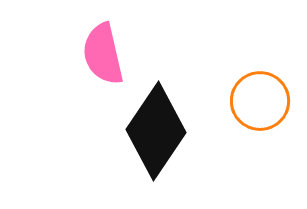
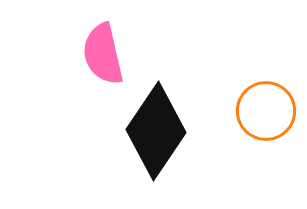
orange circle: moved 6 px right, 10 px down
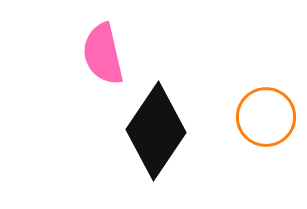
orange circle: moved 6 px down
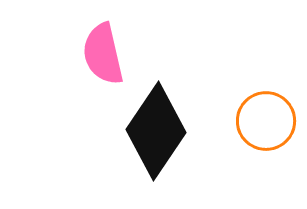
orange circle: moved 4 px down
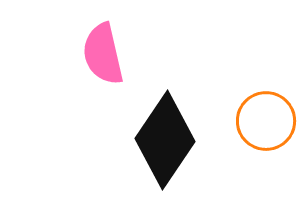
black diamond: moved 9 px right, 9 px down
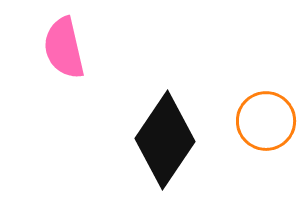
pink semicircle: moved 39 px left, 6 px up
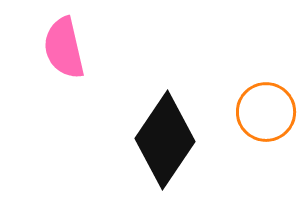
orange circle: moved 9 px up
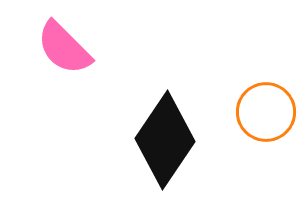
pink semicircle: rotated 32 degrees counterclockwise
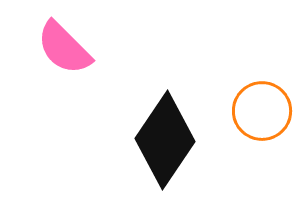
orange circle: moved 4 px left, 1 px up
